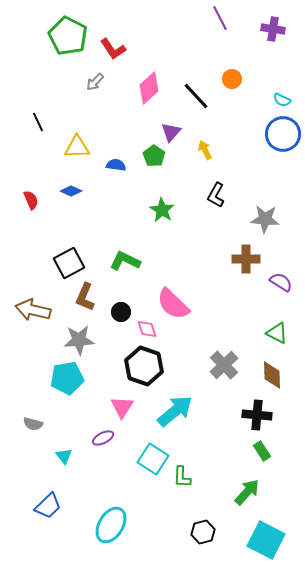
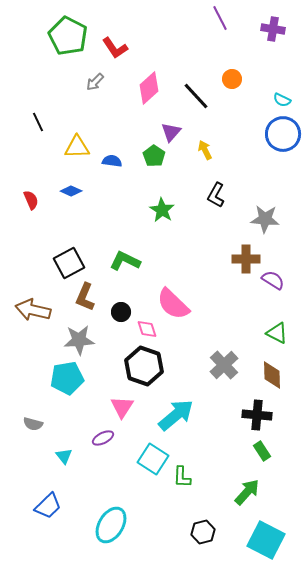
red L-shape at (113, 49): moved 2 px right, 1 px up
blue semicircle at (116, 165): moved 4 px left, 4 px up
purple semicircle at (281, 282): moved 8 px left, 2 px up
cyan arrow at (175, 411): moved 1 px right, 4 px down
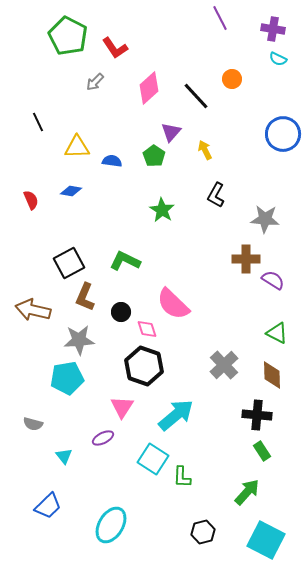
cyan semicircle at (282, 100): moved 4 px left, 41 px up
blue diamond at (71, 191): rotated 15 degrees counterclockwise
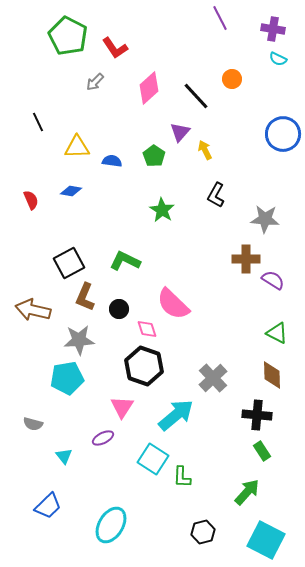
purple triangle at (171, 132): moved 9 px right
black circle at (121, 312): moved 2 px left, 3 px up
gray cross at (224, 365): moved 11 px left, 13 px down
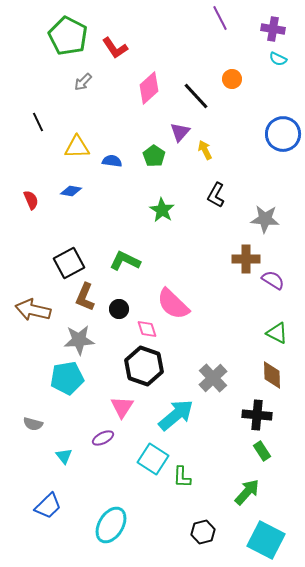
gray arrow at (95, 82): moved 12 px left
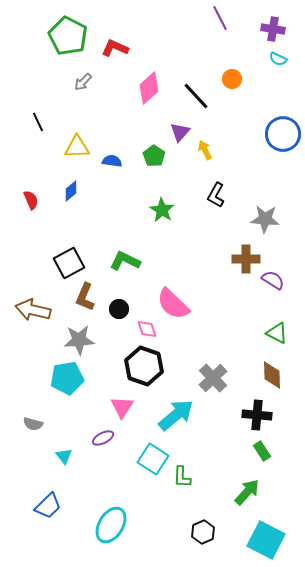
red L-shape at (115, 48): rotated 148 degrees clockwise
blue diamond at (71, 191): rotated 50 degrees counterclockwise
black hexagon at (203, 532): rotated 10 degrees counterclockwise
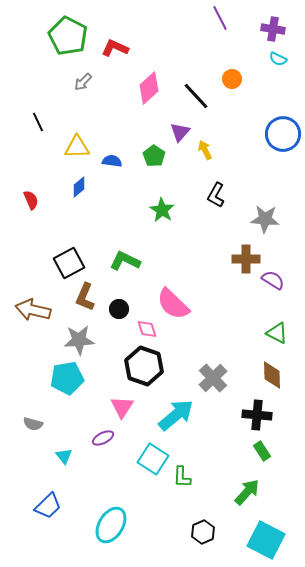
blue diamond at (71, 191): moved 8 px right, 4 px up
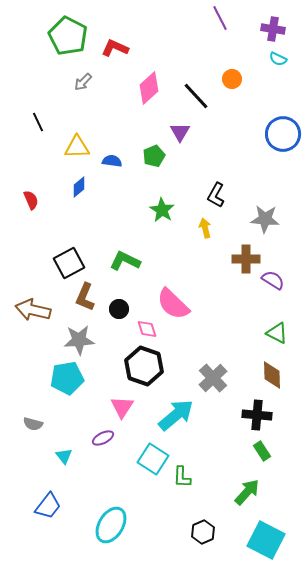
purple triangle at (180, 132): rotated 10 degrees counterclockwise
yellow arrow at (205, 150): moved 78 px down; rotated 12 degrees clockwise
green pentagon at (154, 156): rotated 15 degrees clockwise
blue trapezoid at (48, 506): rotated 8 degrees counterclockwise
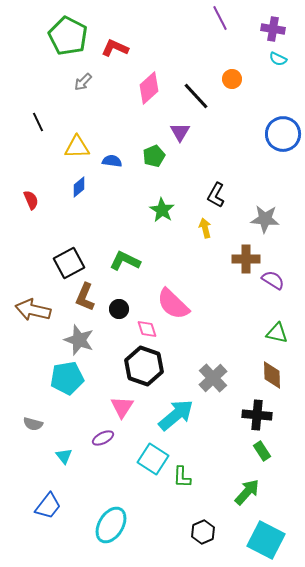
green triangle at (277, 333): rotated 15 degrees counterclockwise
gray star at (79, 340): rotated 24 degrees clockwise
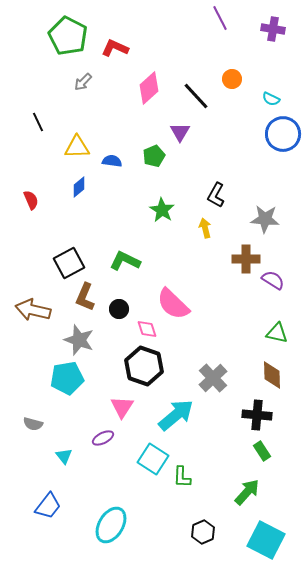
cyan semicircle at (278, 59): moved 7 px left, 40 px down
